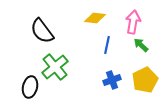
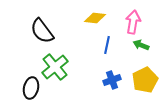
green arrow: rotated 21 degrees counterclockwise
black ellipse: moved 1 px right, 1 px down
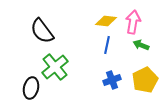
yellow diamond: moved 11 px right, 3 px down
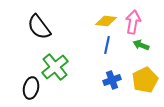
black semicircle: moved 3 px left, 4 px up
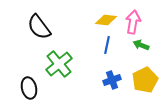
yellow diamond: moved 1 px up
green cross: moved 4 px right, 3 px up
black ellipse: moved 2 px left; rotated 25 degrees counterclockwise
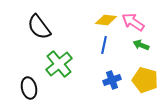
pink arrow: rotated 65 degrees counterclockwise
blue line: moved 3 px left
yellow pentagon: rotated 30 degrees counterclockwise
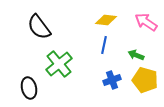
pink arrow: moved 13 px right
green arrow: moved 5 px left, 10 px down
